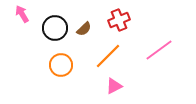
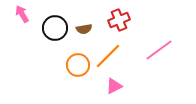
brown semicircle: rotated 35 degrees clockwise
orange circle: moved 17 px right
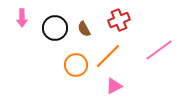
pink arrow: moved 4 px down; rotated 150 degrees counterclockwise
brown semicircle: rotated 70 degrees clockwise
orange circle: moved 2 px left
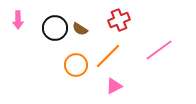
pink arrow: moved 4 px left, 2 px down
brown semicircle: moved 4 px left; rotated 28 degrees counterclockwise
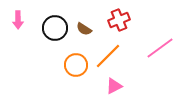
brown semicircle: moved 4 px right
pink line: moved 1 px right, 2 px up
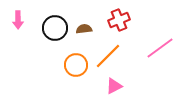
brown semicircle: rotated 140 degrees clockwise
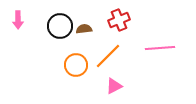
black circle: moved 5 px right, 2 px up
pink line: rotated 32 degrees clockwise
